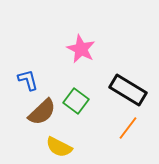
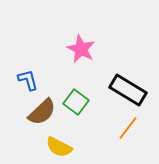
green square: moved 1 px down
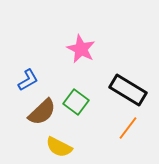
blue L-shape: rotated 75 degrees clockwise
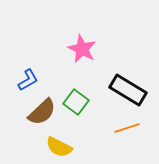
pink star: moved 1 px right
orange line: moved 1 px left; rotated 35 degrees clockwise
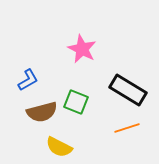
green square: rotated 15 degrees counterclockwise
brown semicircle: rotated 28 degrees clockwise
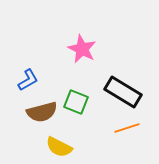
black rectangle: moved 5 px left, 2 px down
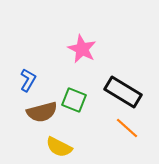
blue L-shape: rotated 30 degrees counterclockwise
green square: moved 2 px left, 2 px up
orange line: rotated 60 degrees clockwise
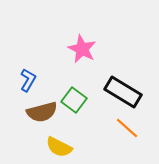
green square: rotated 15 degrees clockwise
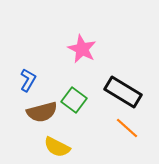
yellow semicircle: moved 2 px left
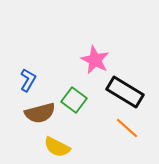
pink star: moved 13 px right, 11 px down
black rectangle: moved 2 px right
brown semicircle: moved 2 px left, 1 px down
